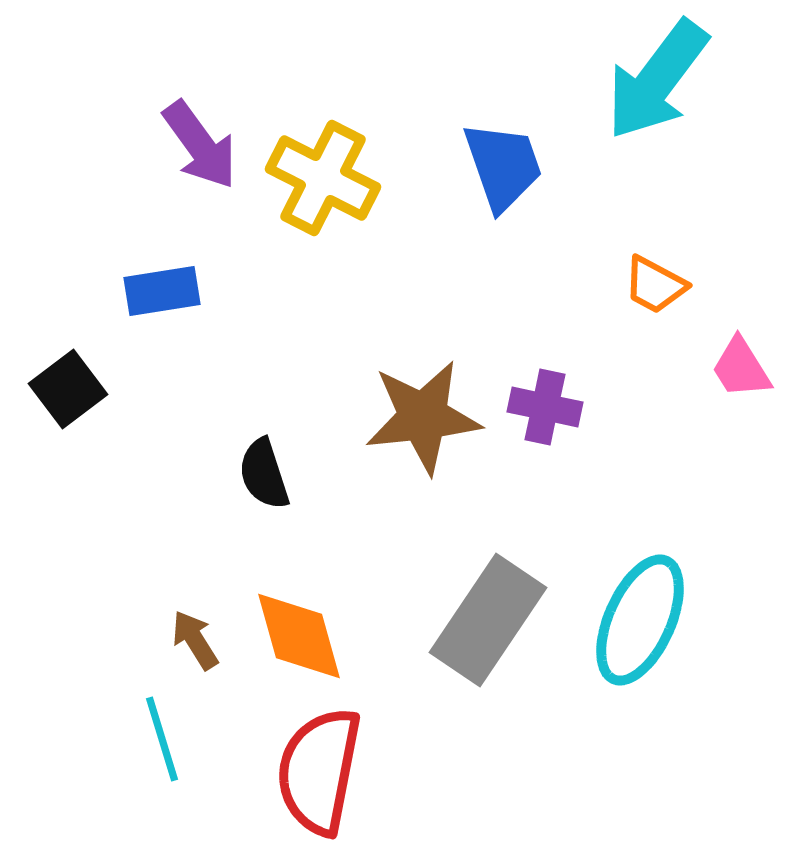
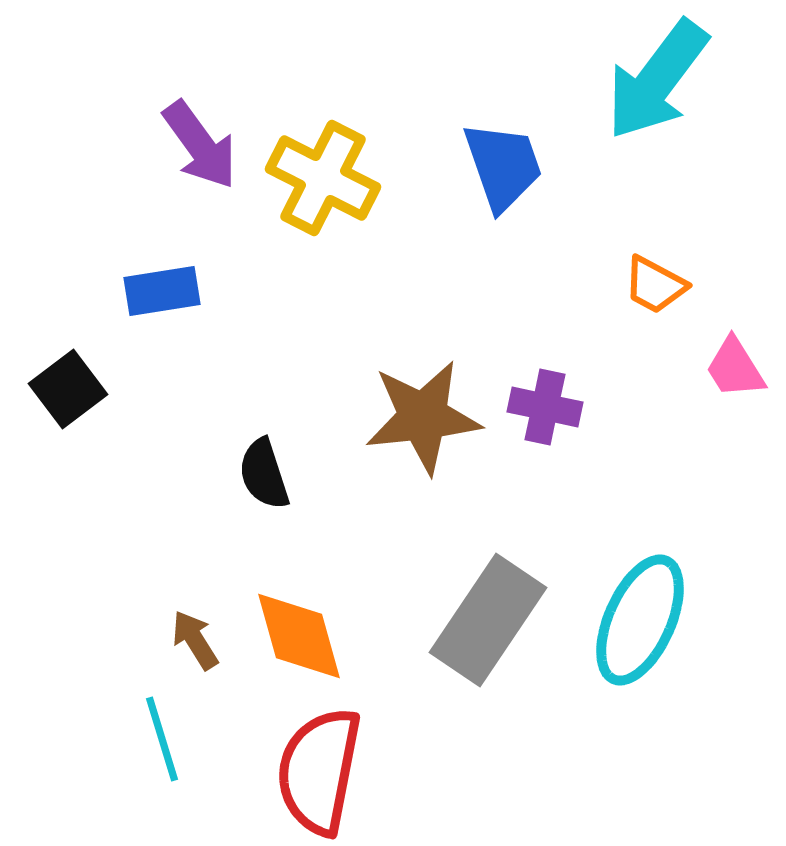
pink trapezoid: moved 6 px left
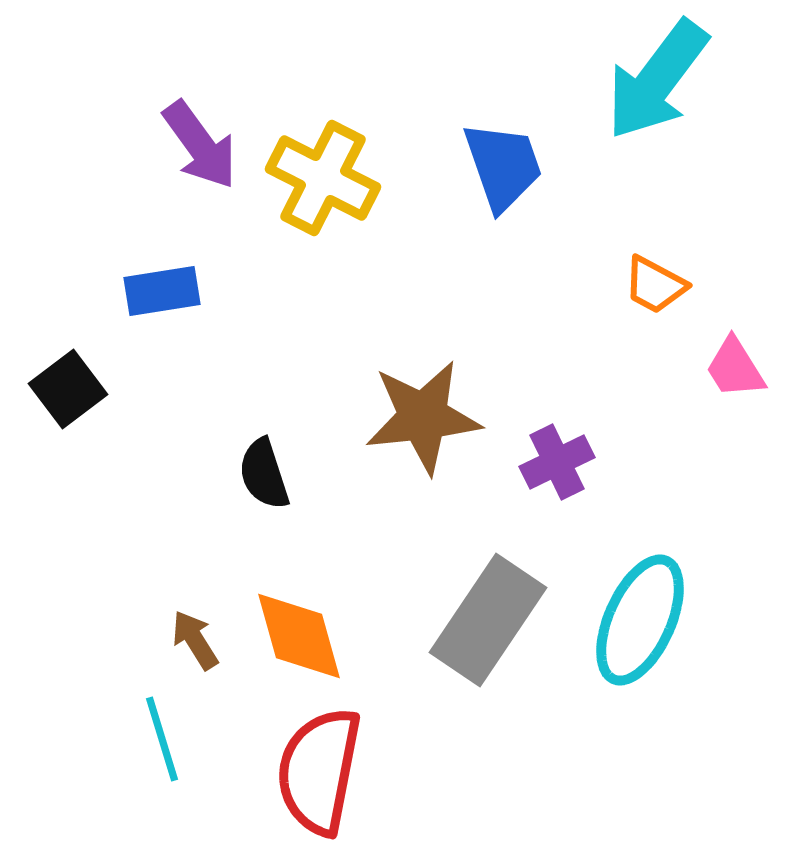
purple cross: moved 12 px right, 55 px down; rotated 38 degrees counterclockwise
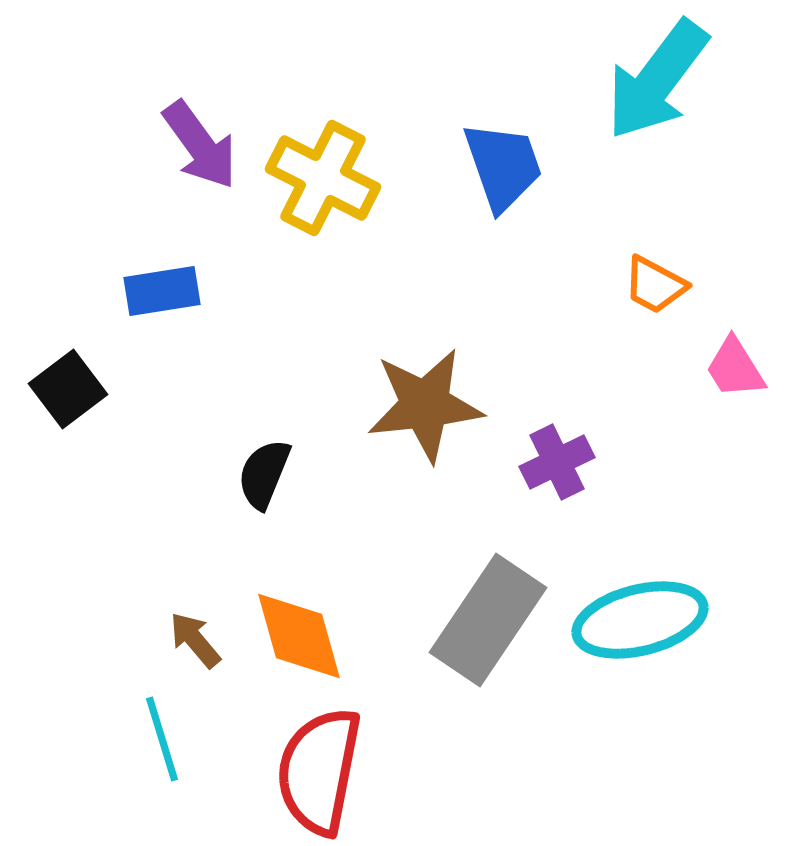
brown star: moved 2 px right, 12 px up
black semicircle: rotated 40 degrees clockwise
cyan ellipse: rotated 52 degrees clockwise
brown arrow: rotated 8 degrees counterclockwise
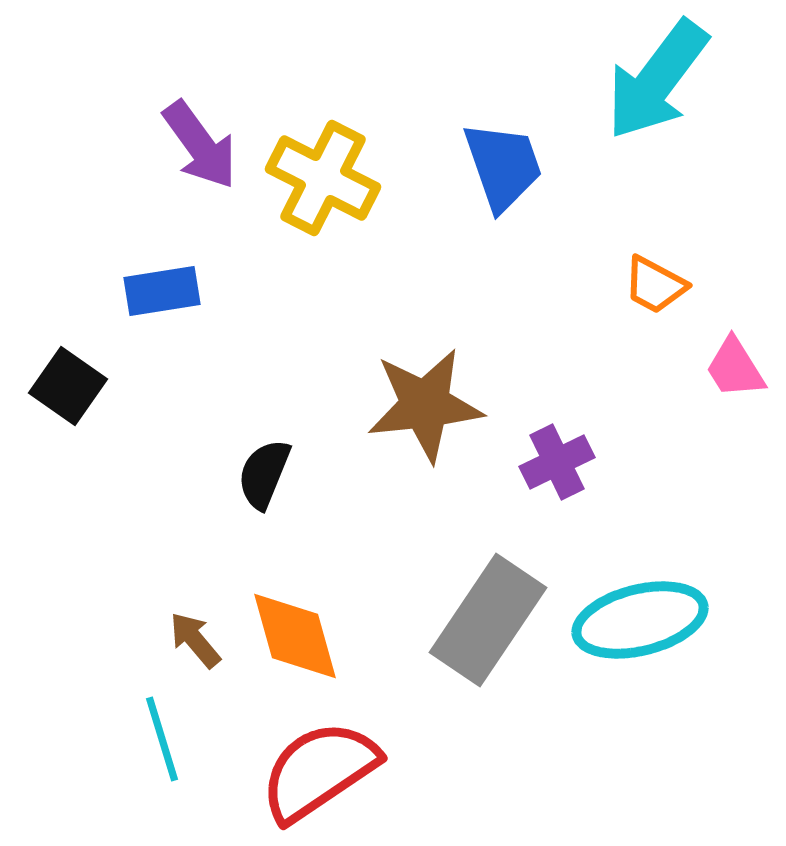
black square: moved 3 px up; rotated 18 degrees counterclockwise
orange diamond: moved 4 px left
red semicircle: rotated 45 degrees clockwise
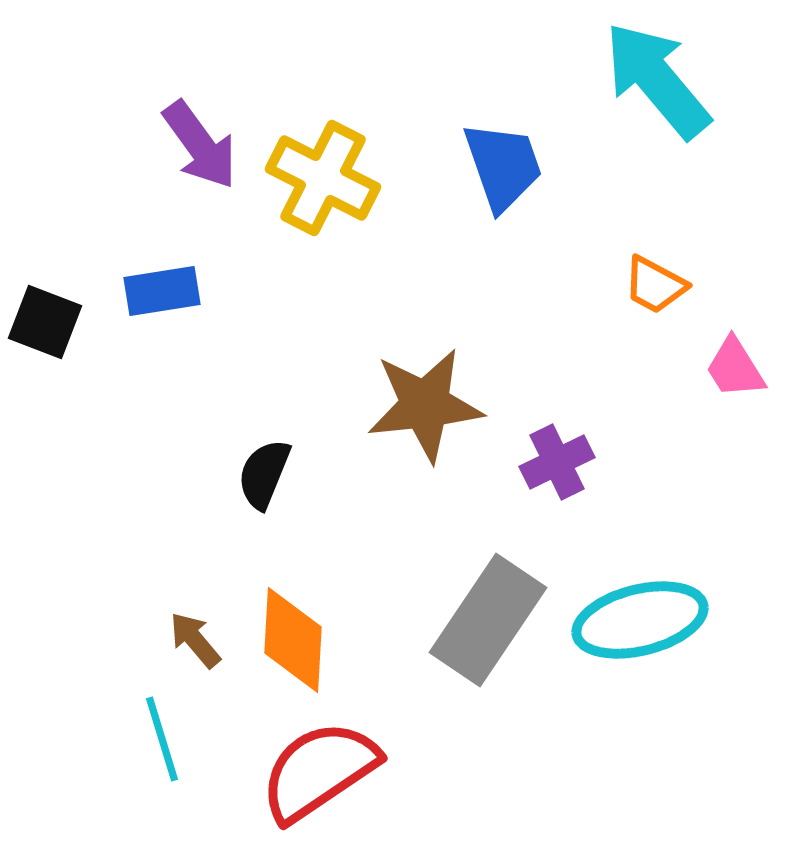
cyan arrow: rotated 103 degrees clockwise
black square: moved 23 px left, 64 px up; rotated 14 degrees counterclockwise
orange diamond: moved 2 px left, 4 px down; rotated 19 degrees clockwise
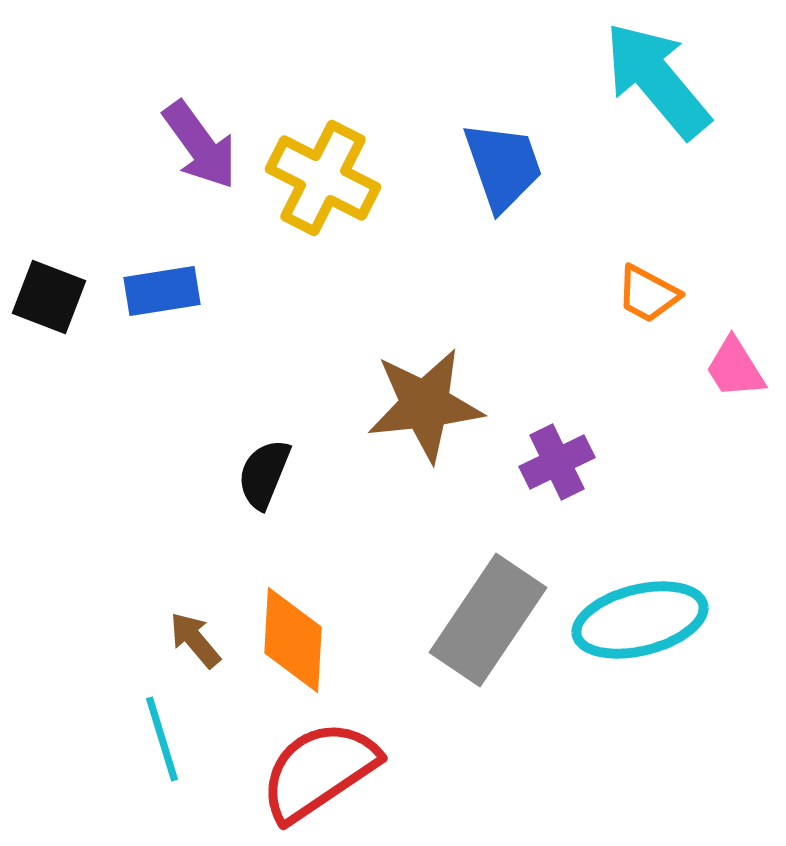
orange trapezoid: moved 7 px left, 9 px down
black square: moved 4 px right, 25 px up
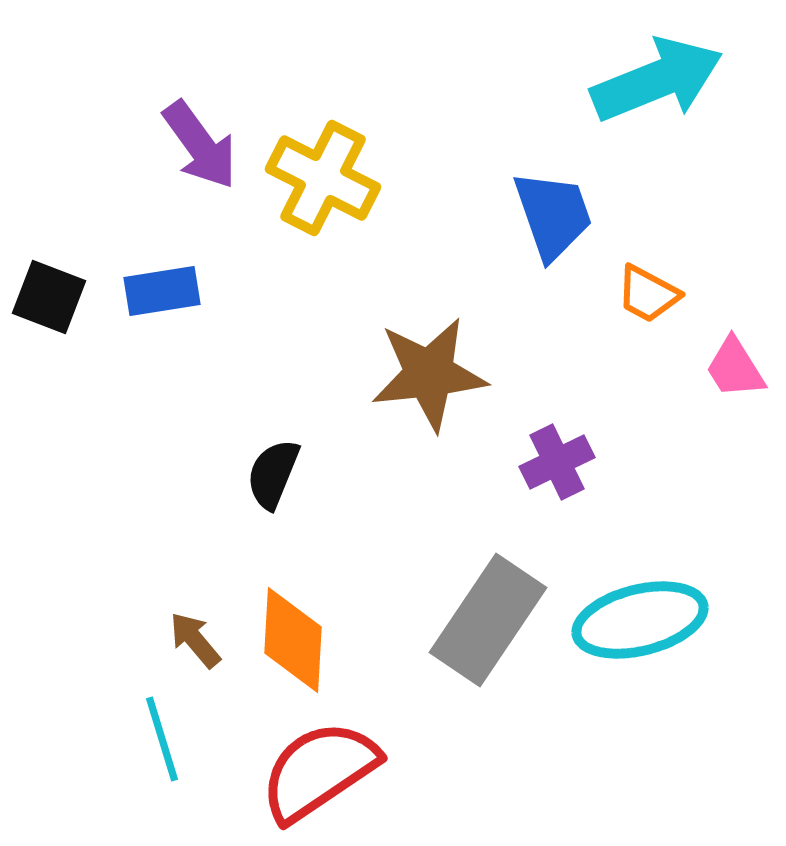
cyan arrow: rotated 108 degrees clockwise
blue trapezoid: moved 50 px right, 49 px down
brown star: moved 4 px right, 31 px up
black semicircle: moved 9 px right
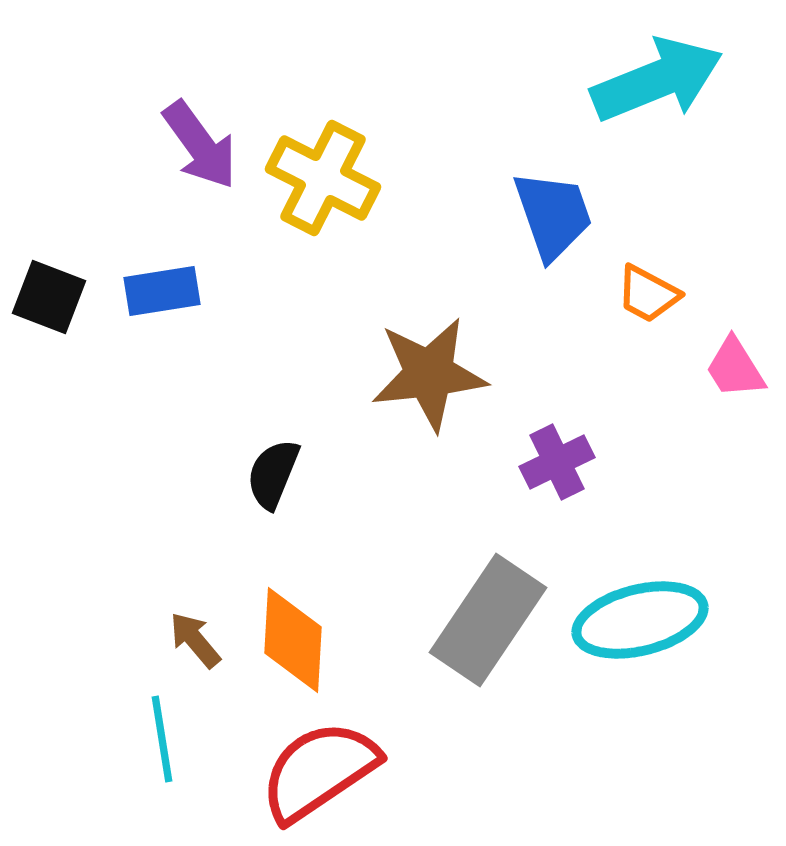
cyan line: rotated 8 degrees clockwise
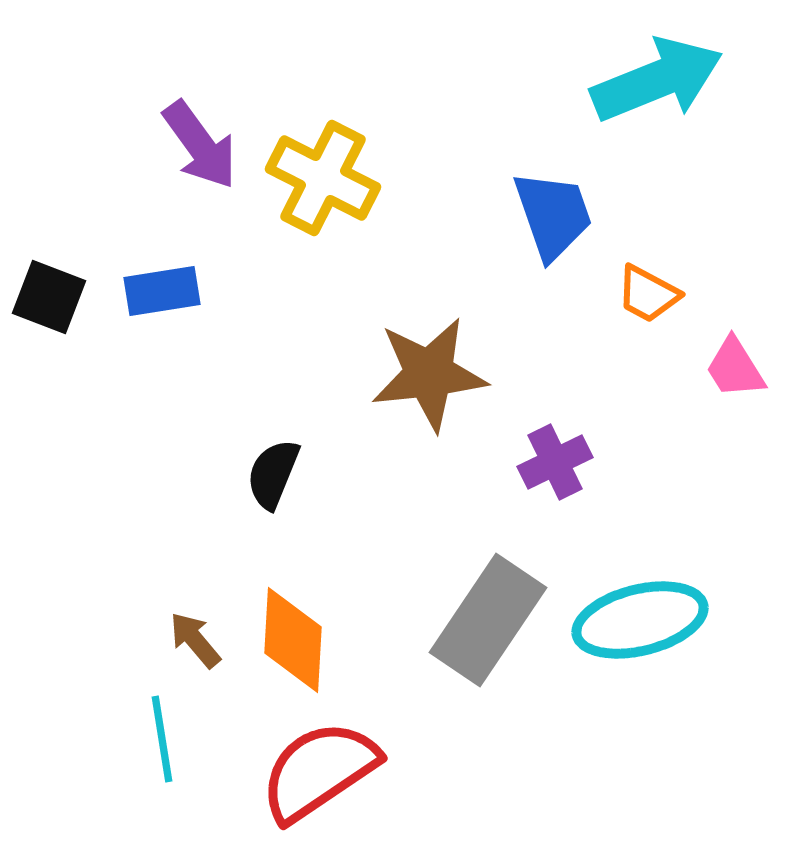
purple cross: moved 2 px left
